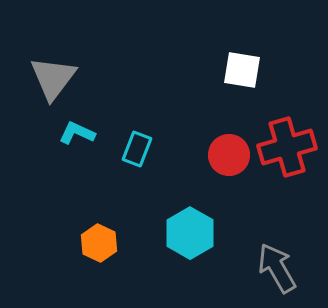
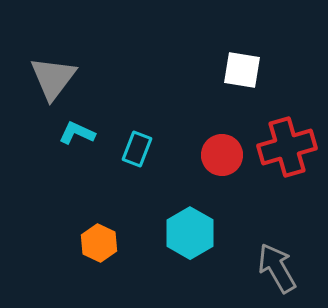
red circle: moved 7 px left
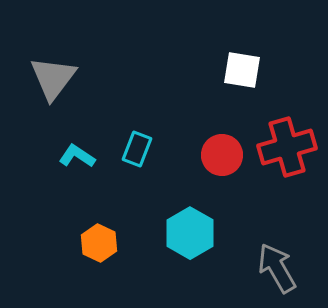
cyan L-shape: moved 23 px down; rotated 9 degrees clockwise
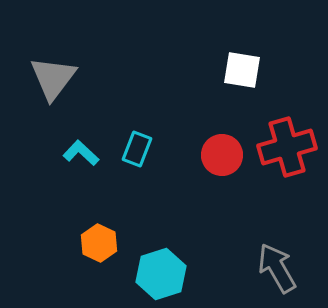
cyan L-shape: moved 4 px right, 3 px up; rotated 9 degrees clockwise
cyan hexagon: moved 29 px left, 41 px down; rotated 12 degrees clockwise
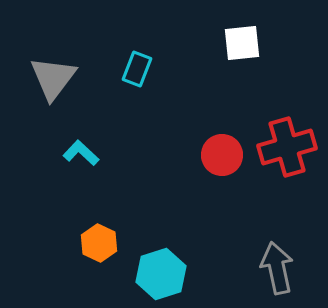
white square: moved 27 px up; rotated 15 degrees counterclockwise
cyan rectangle: moved 80 px up
gray arrow: rotated 18 degrees clockwise
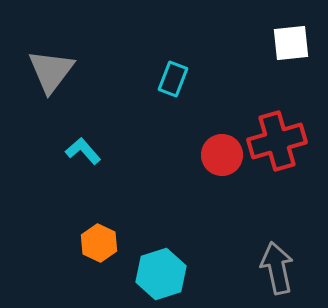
white square: moved 49 px right
cyan rectangle: moved 36 px right, 10 px down
gray triangle: moved 2 px left, 7 px up
red cross: moved 10 px left, 6 px up
cyan L-shape: moved 2 px right, 2 px up; rotated 6 degrees clockwise
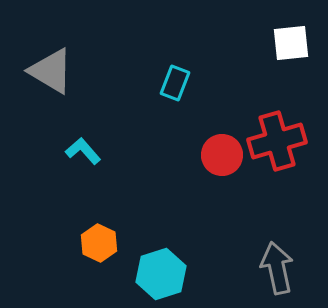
gray triangle: rotated 36 degrees counterclockwise
cyan rectangle: moved 2 px right, 4 px down
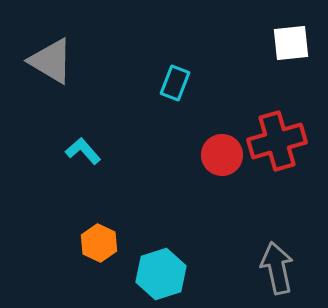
gray triangle: moved 10 px up
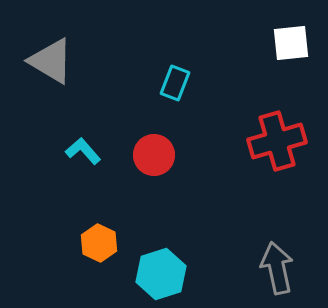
red circle: moved 68 px left
